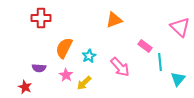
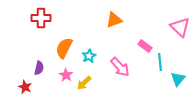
purple semicircle: rotated 80 degrees counterclockwise
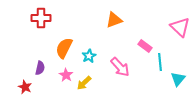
purple semicircle: moved 1 px right
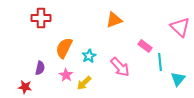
red star: rotated 16 degrees counterclockwise
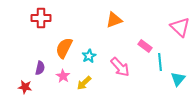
pink star: moved 3 px left, 1 px down
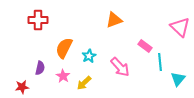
red cross: moved 3 px left, 2 px down
red star: moved 3 px left; rotated 16 degrees counterclockwise
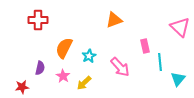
pink rectangle: rotated 40 degrees clockwise
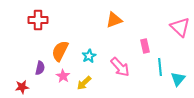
orange semicircle: moved 4 px left, 3 px down
cyan line: moved 5 px down
